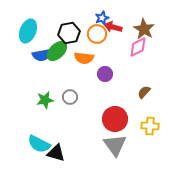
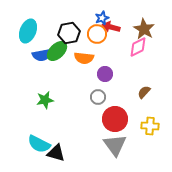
red arrow: moved 2 px left
gray circle: moved 28 px right
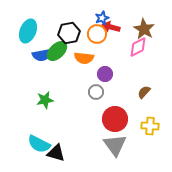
gray circle: moved 2 px left, 5 px up
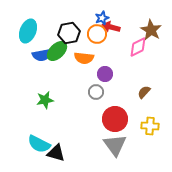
brown star: moved 7 px right, 1 px down
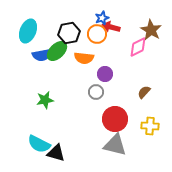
gray triangle: rotated 40 degrees counterclockwise
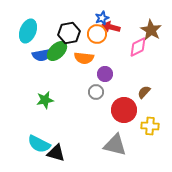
red circle: moved 9 px right, 9 px up
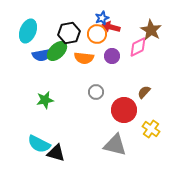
purple circle: moved 7 px right, 18 px up
yellow cross: moved 1 px right, 3 px down; rotated 30 degrees clockwise
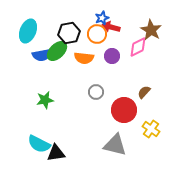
black triangle: rotated 24 degrees counterclockwise
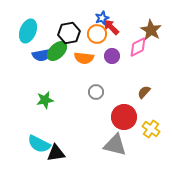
red arrow: rotated 30 degrees clockwise
red circle: moved 7 px down
